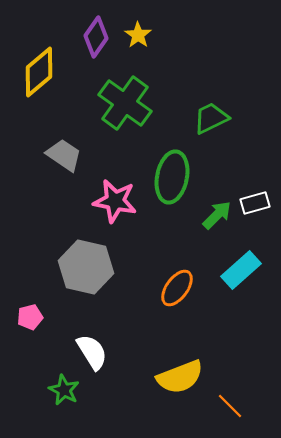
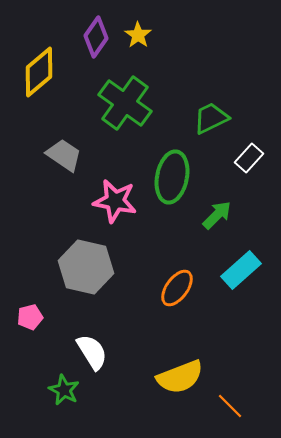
white rectangle: moved 6 px left, 45 px up; rotated 32 degrees counterclockwise
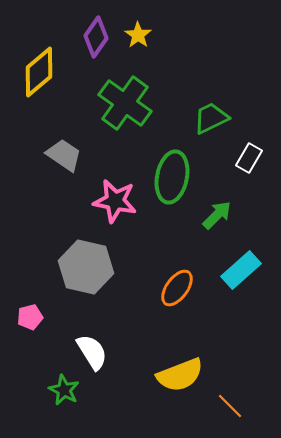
white rectangle: rotated 12 degrees counterclockwise
yellow semicircle: moved 2 px up
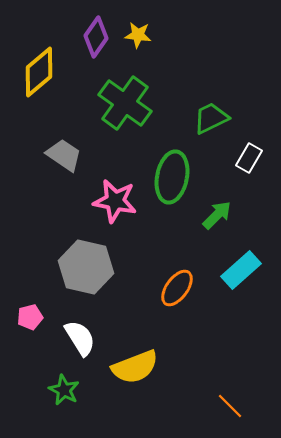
yellow star: rotated 28 degrees counterclockwise
white semicircle: moved 12 px left, 14 px up
yellow semicircle: moved 45 px left, 8 px up
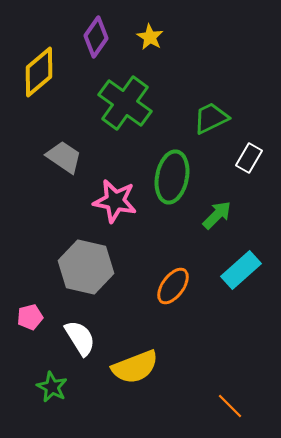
yellow star: moved 12 px right, 2 px down; rotated 24 degrees clockwise
gray trapezoid: moved 2 px down
orange ellipse: moved 4 px left, 2 px up
green star: moved 12 px left, 3 px up
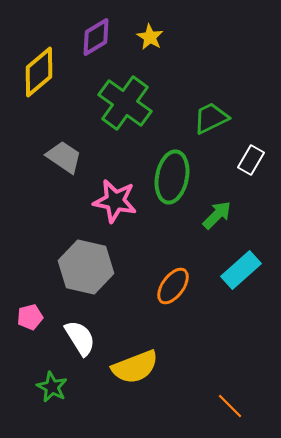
purple diamond: rotated 24 degrees clockwise
white rectangle: moved 2 px right, 2 px down
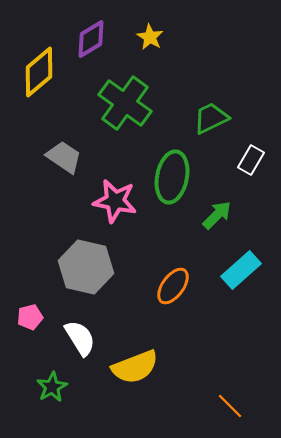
purple diamond: moved 5 px left, 2 px down
green star: rotated 16 degrees clockwise
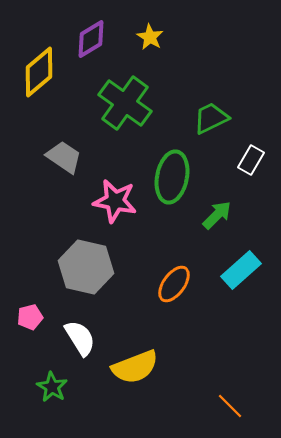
orange ellipse: moved 1 px right, 2 px up
green star: rotated 12 degrees counterclockwise
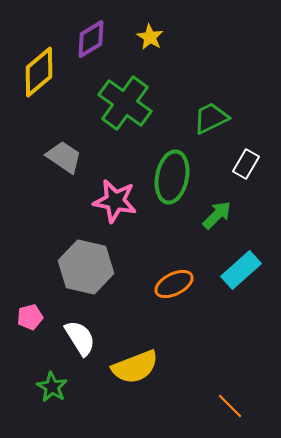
white rectangle: moved 5 px left, 4 px down
orange ellipse: rotated 27 degrees clockwise
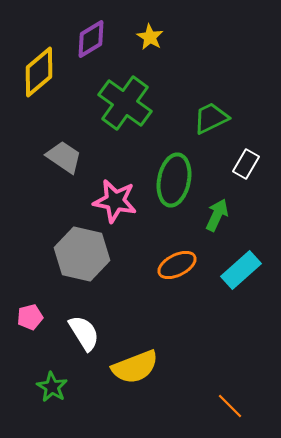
green ellipse: moved 2 px right, 3 px down
green arrow: rotated 20 degrees counterclockwise
gray hexagon: moved 4 px left, 13 px up
orange ellipse: moved 3 px right, 19 px up
white semicircle: moved 4 px right, 5 px up
